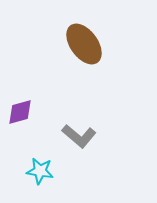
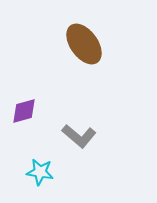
purple diamond: moved 4 px right, 1 px up
cyan star: moved 1 px down
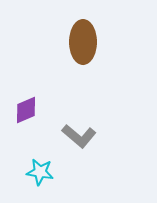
brown ellipse: moved 1 px left, 2 px up; rotated 36 degrees clockwise
purple diamond: moved 2 px right, 1 px up; rotated 8 degrees counterclockwise
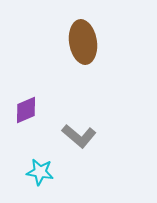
brown ellipse: rotated 9 degrees counterclockwise
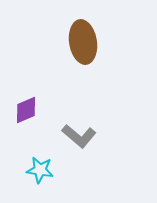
cyan star: moved 2 px up
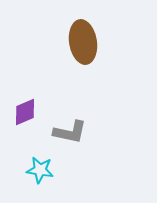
purple diamond: moved 1 px left, 2 px down
gray L-shape: moved 9 px left, 4 px up; rotated 28 degrees counterclockwise
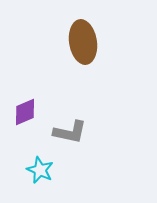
cyan star: rotated 16 degrees clockwise
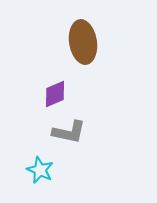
purple diamond: moved 30 px right, 18 px up
gray L-shape: moved 1 px left
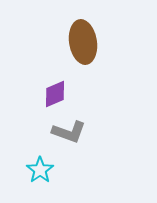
gray L-shape: rotated 8 degrees clockwise
cyan star: rotated 12 degrees clockwise
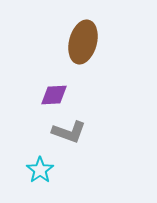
brown ellipse: rotated 24 degrees clockwise
purple diamond: moved 1 px left, 1 px down; rotated 20 degrees clockwise
